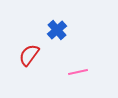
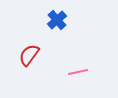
blue cross: moved 10 px up
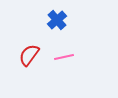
pink line: moved 14 px left, 15 px up
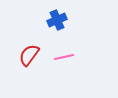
blue cross: rotated 18 degrees clockwise
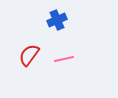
pink line: moved 2 px down
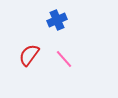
pink line: rotated 60 degrees clockwise
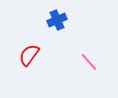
pink line: moved 25 px right, 3 px down
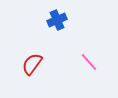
red semicircle: moved 3 px right, 9 px down
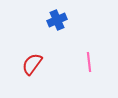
pink line: rotated 36 degrees clockwise
